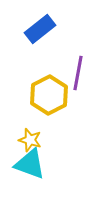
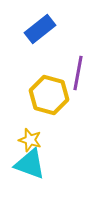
yellow hexagon: rotated 18 degrees counterclockwise
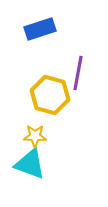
blue rectangle: rotated 20 degrees clockwise
yellow hexagon: moved 1 px right
yellow star: moved 5 px right, 4 px up; rotated 15 degrees counterclockwise
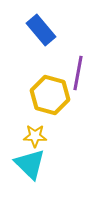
blue rectangle: moved 1 px right, 1 px down; rotated 68 degrees clockwise
cyan triangle: rotated 24 degrees clockwise
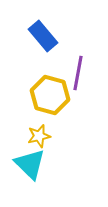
blue rectangle: moved 2 px right, 6 px down
yellow star: moved 4 px right; rotated 15 degrees counterclockwise
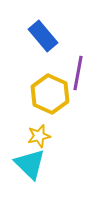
yellow hexagon: moved 1 px up; rotated 9 degrees clockwise
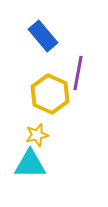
yellow star: moved 2 px left, 1 px up
cyan triangle: rotated 44 degrees counterclockwise
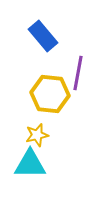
yellow hexagon: rotated 18 degrees counterclockwise
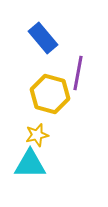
blue rectangle: moved 2 px down
yellow hexagon: rotated 9 degrees clockwise
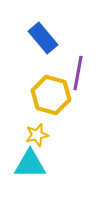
yellow hexagon: moved 1 px right, 1 px down
